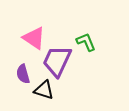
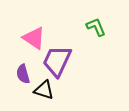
green L-shape: moved 10 px right, 15 px up
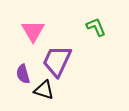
pink triangle: moved 1 px left, 7 px up; rotated 25 degrees clockwise
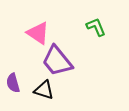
pink triangle: moved 5 px right, 2 px down; rotated 25 degrees counterclockwise
purple trapezoid: rotated 64 degrees counterclockwise
purple semicircle: moved 10 px left, 9 px down
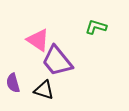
green L-shape: rotated 50 degrees counterclockwise
pink triangle: moved 7 px down
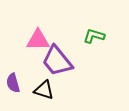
green L-shape: moved 2 px left, 9 px down
pink triangle: rotated 35 degrees counterclockwise
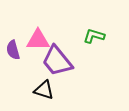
purple semicircle: moved 33 px up
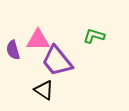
black triangle: rotated 15 degrees clockwise
